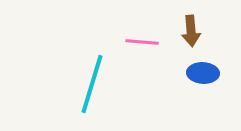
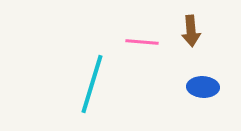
blue ellipse: moved 14 px down
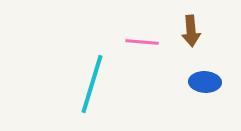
blue ellipse: moved 2 px right, 5 px up
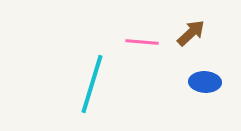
brown arrow: moved 2 px down; rotated 128 degrees counterclockwise
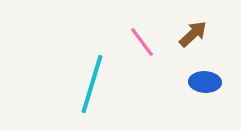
brown arrow: moved 2 px right, 1 px down
pink line: rotated 48 degrees clockwise
